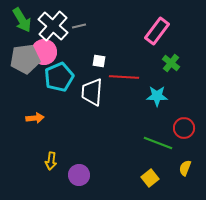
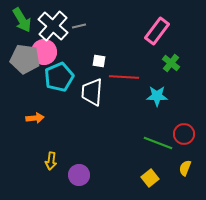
gray pentagon: rotated 16 degrees clockwise
red circle: moved 6 px down
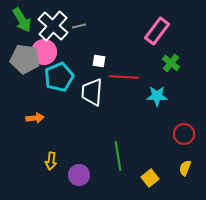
green line: moved 40 px left, 13 px down; rotated 60 degrees clockwise
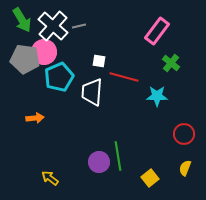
red line: rotated 12 degrees clockwise
yellow arrow: moved 1 px left, 17 px down; rotated 120 degrees clockwise
purple circle: moved 20 px right, 13 px up
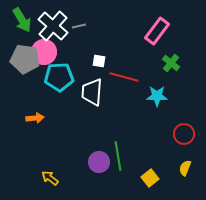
cyan pentagon: rotated 20 degrees clockwise
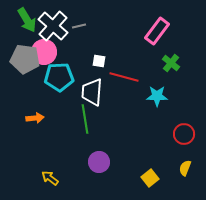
green arrow: moved 5 px right
green line: moved 33 px left, 37 px up
